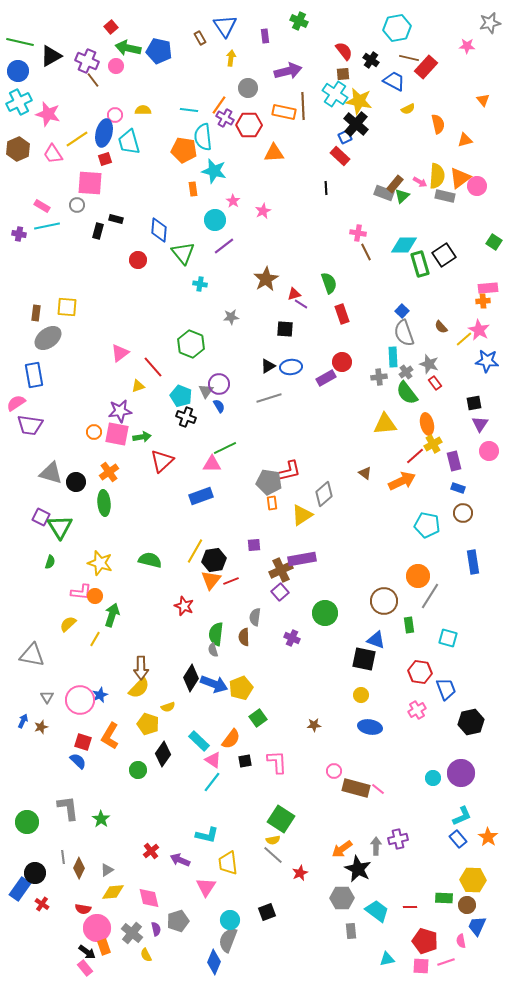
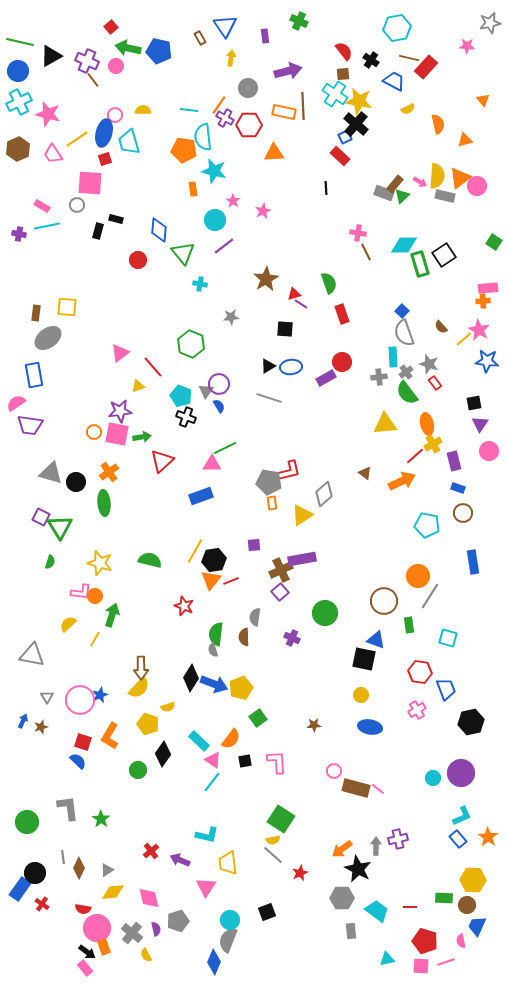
gray line at (269, 398): rotated 35 degrees clockwise
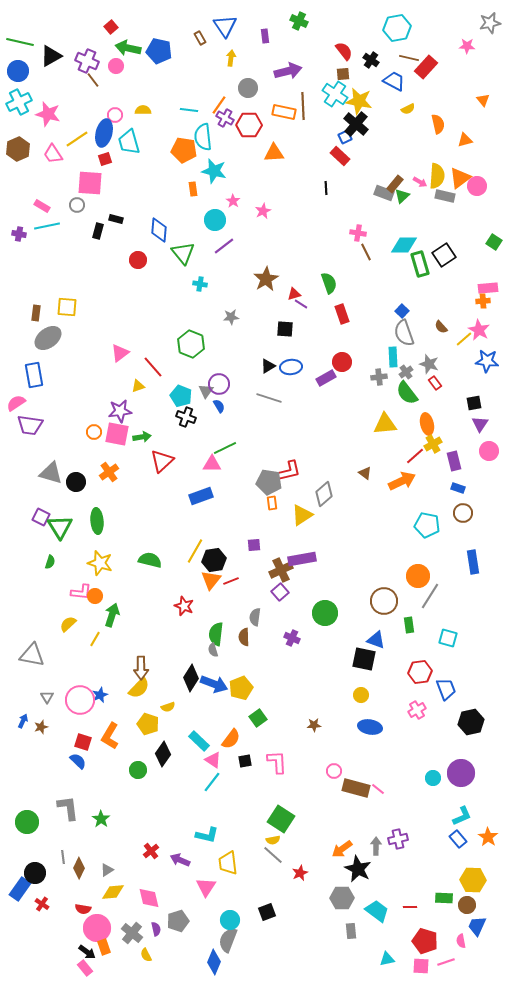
green ellipse at (104, 503): moved 7 px left, 18 px down
red hexagon at (420, 672): rotated 15 degrees counterclockwise
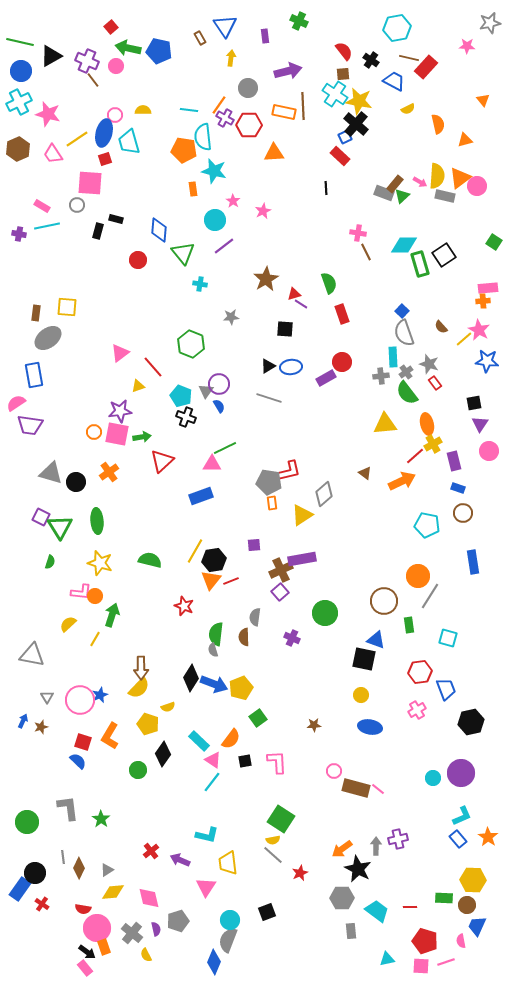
blue circle at (18, 71): moved 3 px right
gray cross at (379, 377): moved 2 px right, 1 px up
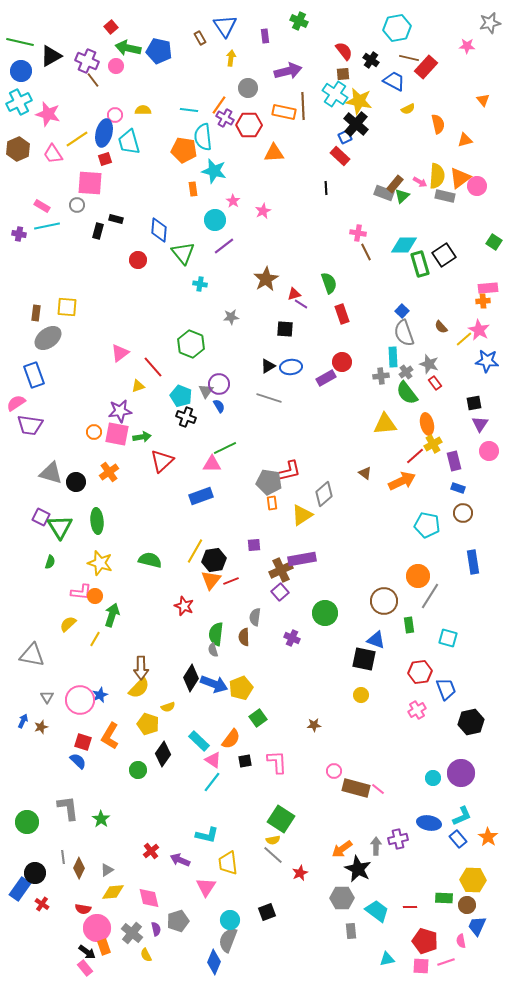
blue rectangle at (34, 375): rotated 10 degrees counterclockwise
blue ellipse at (370, 727): moved 59 px right, 96 px down
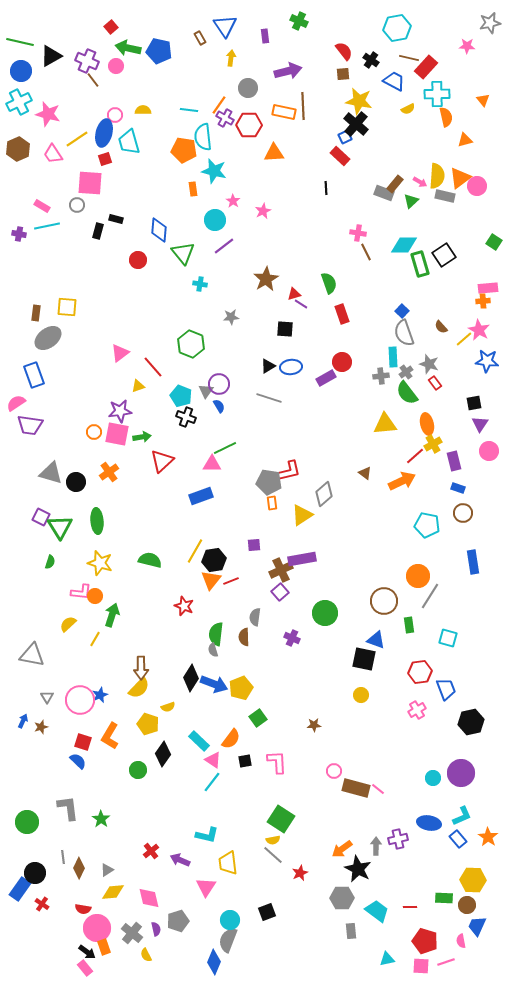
cyan cross at (335, 94): moved 102 px right; rotated 35 degrees counterclockwise
orange semicircle at (438, 124): moved 8 px right, 7 px up
green triangle at (402, 196): moved 9 px right, 5 px down
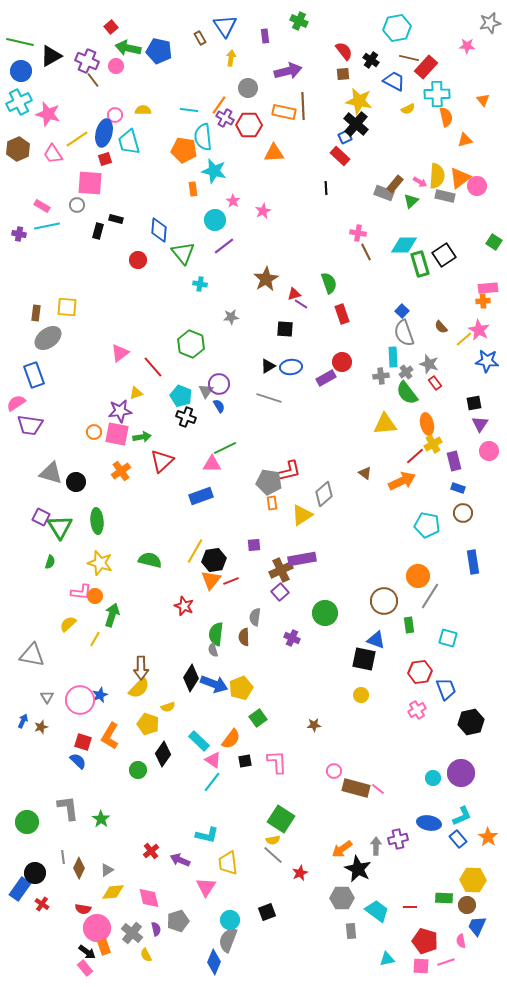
yellow triangle at (138, 386): moved 2 px left, 7 px down
orange cross at (109, 472): moved 12 px right, 1 px up
